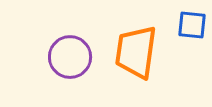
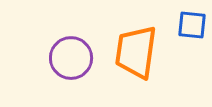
purple circle: moved 1 px right, 1 px down
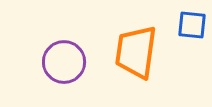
purple circle: moved 7 px left, 4 px down
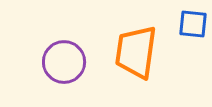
blue square: moved 1 px right, 1 px up
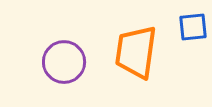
blue square: moved 3 px down; rotated 12 degrees counterclockwise
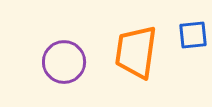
blue square: moved 8 px down
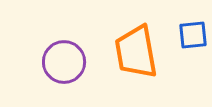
orange trapezoid: rotated 18 degrees counterclockwise
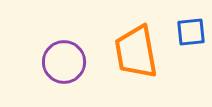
blue square: moved 2 px left, 3 px up
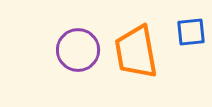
purple circle: moved 14 px right, 12 px up
